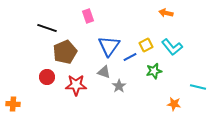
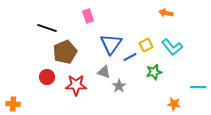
blue triangle: moved 2 px right, 2 px up
green star: moved 1 px down
cyan line: rotated 14 degrees counterclockwise
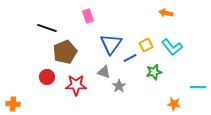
blue line: moved 1 px down
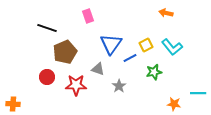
gray triangle: moved 6 px left, 3 px up
cyan line: moved 6 px down
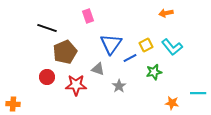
orange arrow: rotated 24 degrees counterclockwise
orange star: moved 2 px left, 1 px up
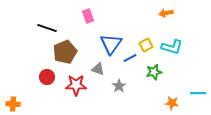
cyan L-shape: rotated 35 degrees counterclockwise
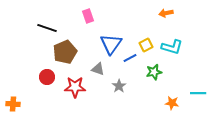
red star: moved 1 px left, 2 px down
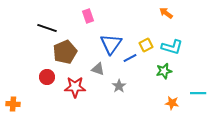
orange arrow: rotated 48 degrees clockwise
green star: moved 10 px right, 1 px up
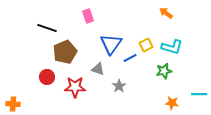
cyan line: moved 1 px right, 1 px down
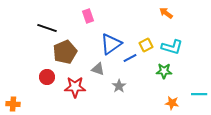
blue triangle: rotated 20 degrees clockwise
green star: rotated 14 degrees clockwise
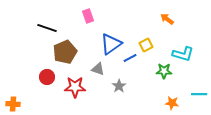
orange arrow: moved 1 px right, 6 px down
cyan L-shape: moved 11 px right, 7 px down
